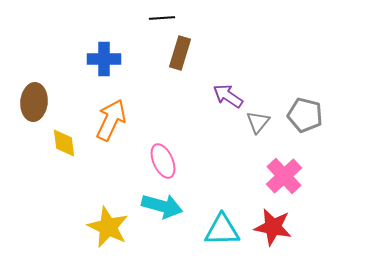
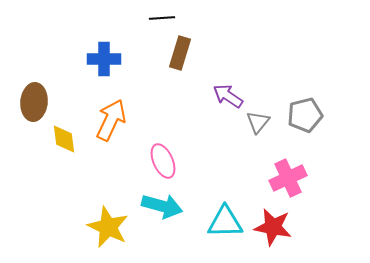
gray pentagon: rotated 28 degrees counterclockwise
yellow diamond: moved 4 px up
pink cross: moved 4 px right, 2 px down; rotated 18 degrees clockwise
cyan triangle: moved 3 px right, 8 px up
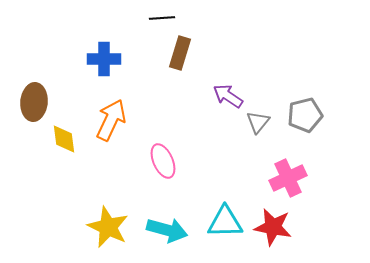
cyan arrow: moved 5 px right, 24 px down
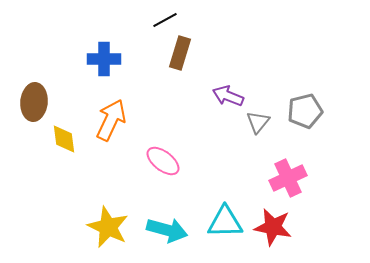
black line: moved 3 px right, 2 px down; rotated 25 degrees counterclockwise
purple arrow: rotated 12 degrees counterclockwise
gray pentagon: moved 4 px up
pink ellipse: rotated 28 degrees counterclockwise
